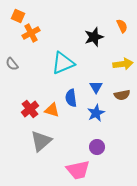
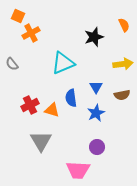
orange semicircle: moved 2 px right, 1 px up
red cross: moved 4 px up; rotated 12 degrees clockwise
gray triangle: rotated 20 degrees counterclockwise
pink trapezoid: rotated 15 degrees clockwise
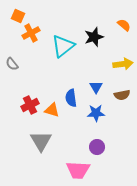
orange semicircle: rotated 24 degrees counterclockwise
cyan triangle: moved 17 px up; rotated 15 degrees counterclockwise
blue star: rotated 24 degrees clockwise
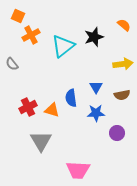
orange cross: moved 2 px down
red cross: moved 2 px left, 2 px down
purple circle: moved 20 px right, 14 px up
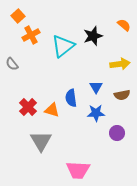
orange square: rotated 24 degrees clockwise
black star: moved 1 px left, 1 px up
yellow arrow: moved 3 px left
red cross: rotated 18 degrees counterclockwise
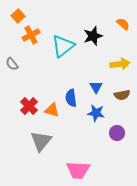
orange semicircle: moved 1 px left, 1 px up
red cross: moved 1 px right, 1 px up
blue star: rotated 12 degrees clockwise
gray triangle: rotated 10 degrees clockwise
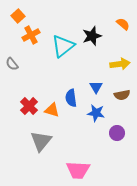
black star: moved 1 px left
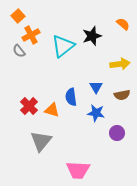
gray semicircle: moved 7 px right, 13 px up
blue semicircle: moved 1 px up
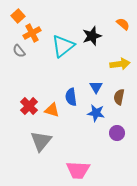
orange cross: moved 1 px right, 2 px up
brown semicircle: moved 3 px left, 2 px down; rotated 112 degrees clockwise
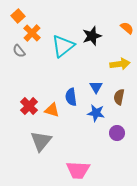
orange semicircle: moved 4 px right, 4 px down
orange cross: rotated 18 degrees counterclockwise
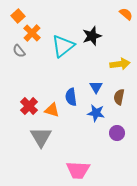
orange semicircle: moved 1 px left, 14 px up
gray triangle: moved 4 px up; rotated 10 degrees counterclockwise
